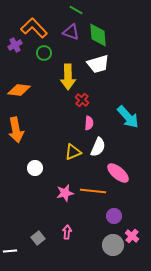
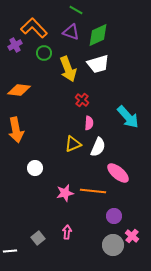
green diamond: rotated 70 degrees clockwise
yellow arrow: moved 8 px up; rotated 20 degrees counterclockwise
yellow triangle: moved 8 px up
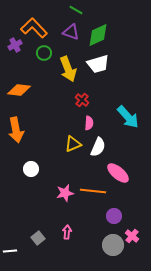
white circle: moved 4 px left, 1 px down
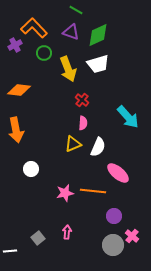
pink semicircle: moved 6 px left
